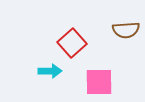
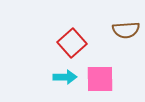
cyan arrow: moved 15 px right, 6 px down
pink square: moved 1 px right, 3 px up
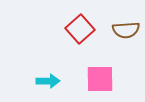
red square: moved 8 px right, 14 px up
cyan arrow: moved 17 px left, 4 px down
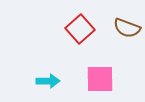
brown semicircle: moved 1 px right, 2 px up; rotated 24 degrees clockwise
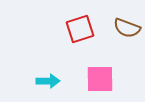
red square: rotated 24 degrees clockwise
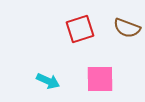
cyan arrow: rotated 25 degrees clockwise
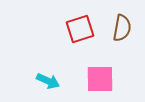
brown semicircle: moved 5 px left; rotated 100 degrees counterclockwise
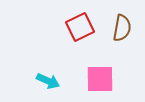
red square: moved 2 px up; rotated 8 degrees counterclockwise
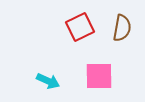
pink square: moved 1 px left, 3 px up
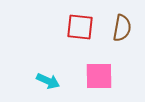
red square: rotated 32 degrees clockwise
